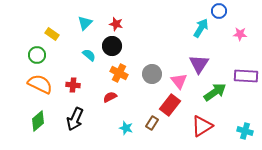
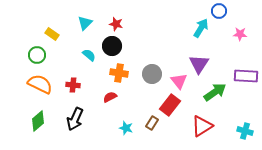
orange cross: rotated 18 degrees counterclockwise
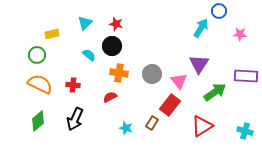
yellow rectangle: rotated 48 degrees counterclockwise
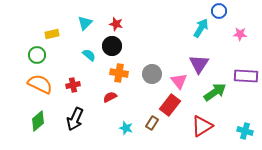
red cross: rotated 16 degrees counterclockwise
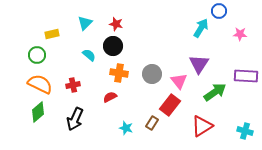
black circle: moved 1 px right
green diamond: moved 9 px up
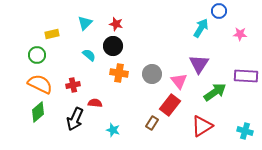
red semicircle: moved 15 px left, 6 px down; rotated 32 degrees clockwise
cyan star: moved 13 px left, 2 px down
